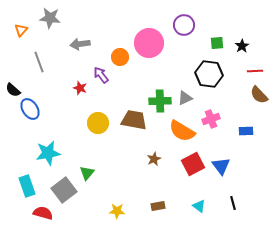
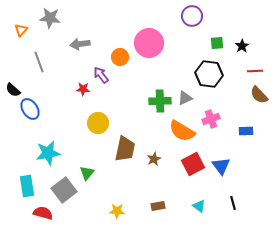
purple circle: moved 8 px right, 9 px up
red star: moved 3 px right, 1 px down; rotated 16 degrees counterclockwise
brown trapezoid: moved 9 px left, 29 px down; rotated 92 degrees clockwise
cyan rectangle: rotated 10 degrees clockwise
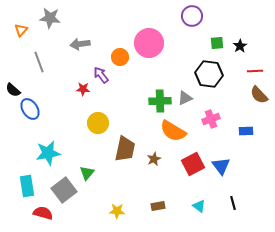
black star: moved 2 px left
orange semicircle: moved 9 px left
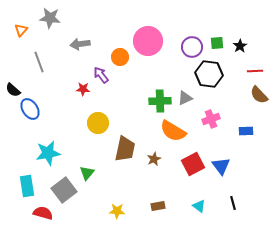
purple circle: moved 31 px down
pink circle: moved 1 px left, 2 px up
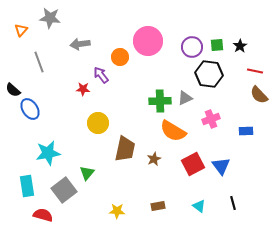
green square: moved 2 px down
red line: rotated 14 degrees clockwise
red semicircle: moved 2 px down
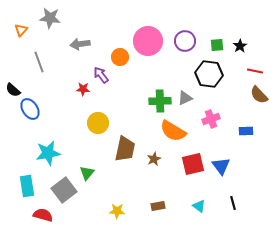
purple circle: moved 7 px left, 6 px up
red square: rotated 15 degrees clockwise
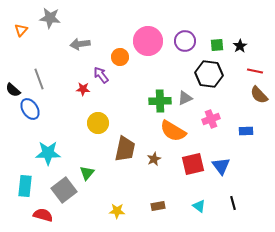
gray line: moved 17 px down
cyan star: rotated 10 degrees clockwise
cyan rectangle: moved 2 px left; rotated 15 degrees clockwise
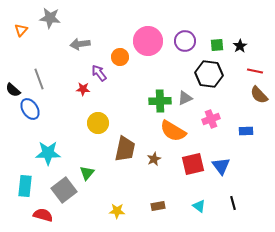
purple arrow: moved 2 px left, 2 px up
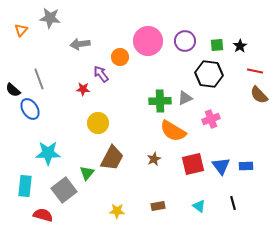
purple arrow: moved 2 px right, 1 px down
blue rectangle: moved 35 px down
brown trapezoid: moved 13 px left, 9 px down; rotated 16 degrees clockwise
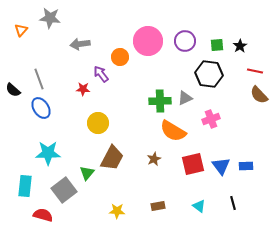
blue ellipse: moved 11 px right, 1 px up
